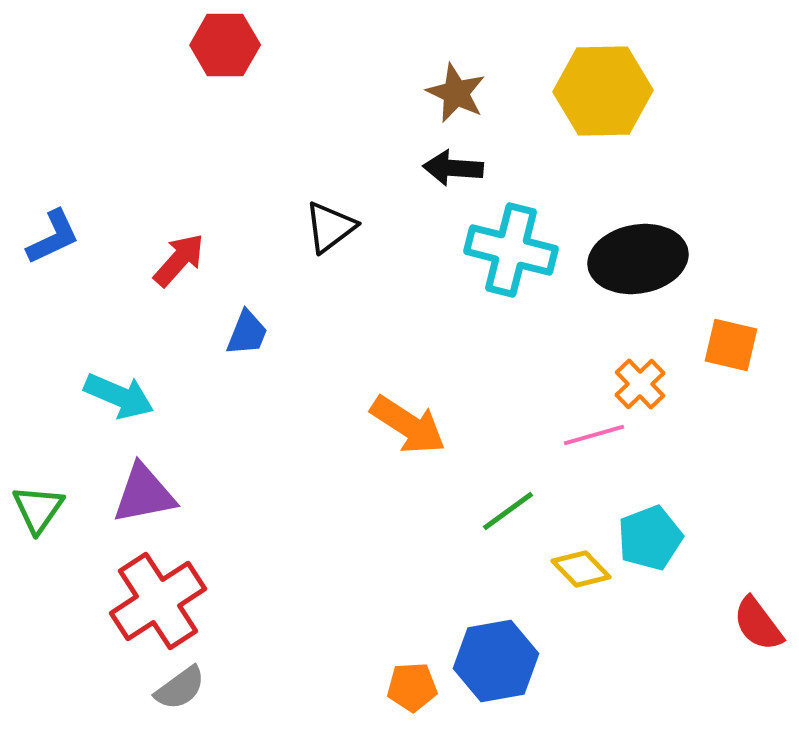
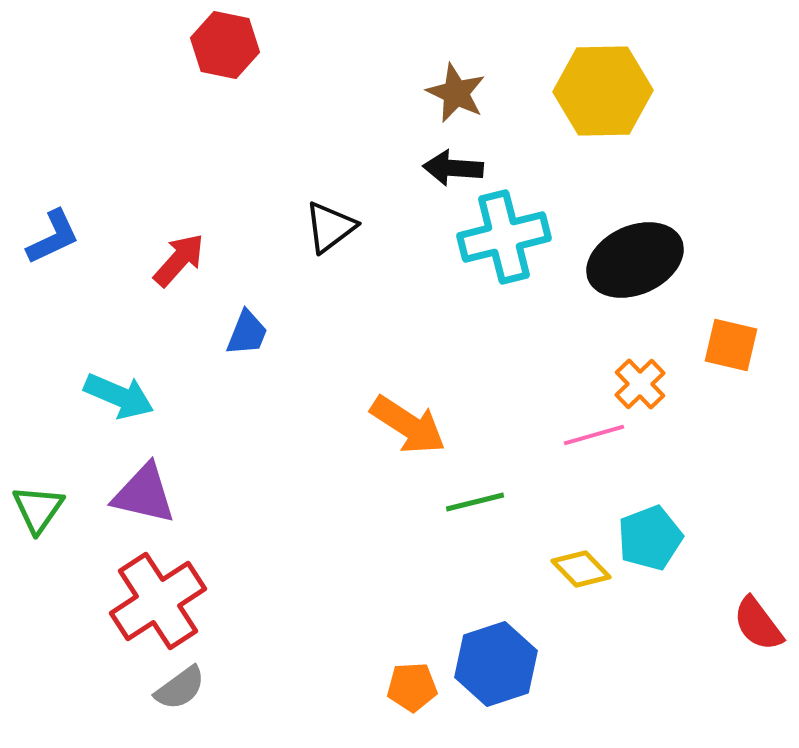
red hexagon: rotated 12 degrees clockwise
cyan cross: moved 7 px left, 13 px up; rotated 28 degrees counterclockwise
black ellipse: moved 3 px left, 1 px down; rotated 14 degrees counterclockwise
purple triangle: rotated 24 degrees clockwise
green line: moved 33 px left, 9 px up; rotated 22 degrees clockwise
blue hexagon: moved 3 px down; rotated 8 degrees counterclockwise
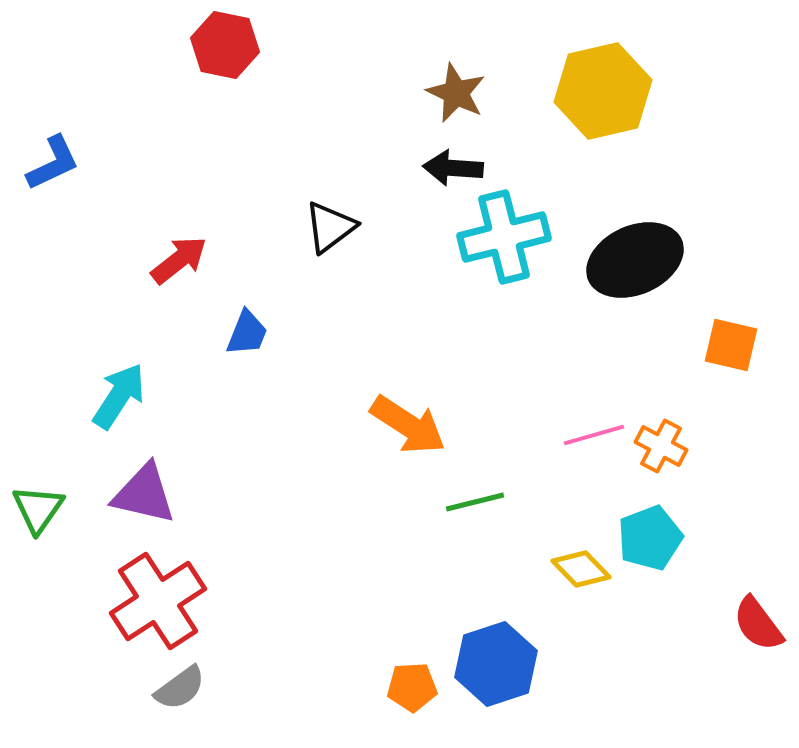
yellow hexagon: rotated 12 degrees counterclockwise
blue L-shape: moved 74 px up
red arrow: rotated 10 degrees clockwise
orange cross: moved 21 px right, 62 px down; rotated 18 degrees counterclockwise
cyan arrow: rotated 80 degrees counterclockwise
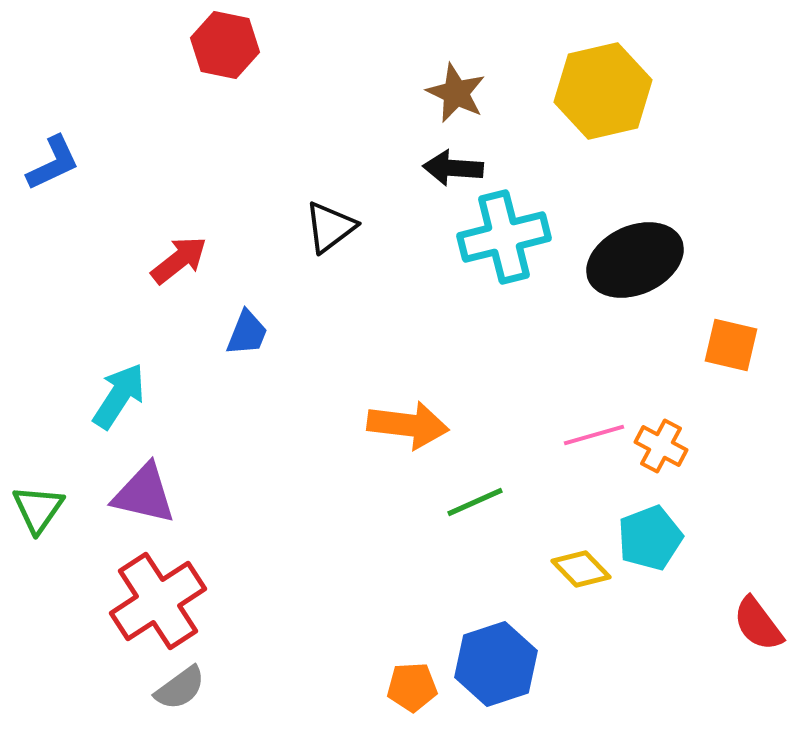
orange arrow: rotated 26 degrees counterclockwise
green line: rotated 10 degrees counterclockwise
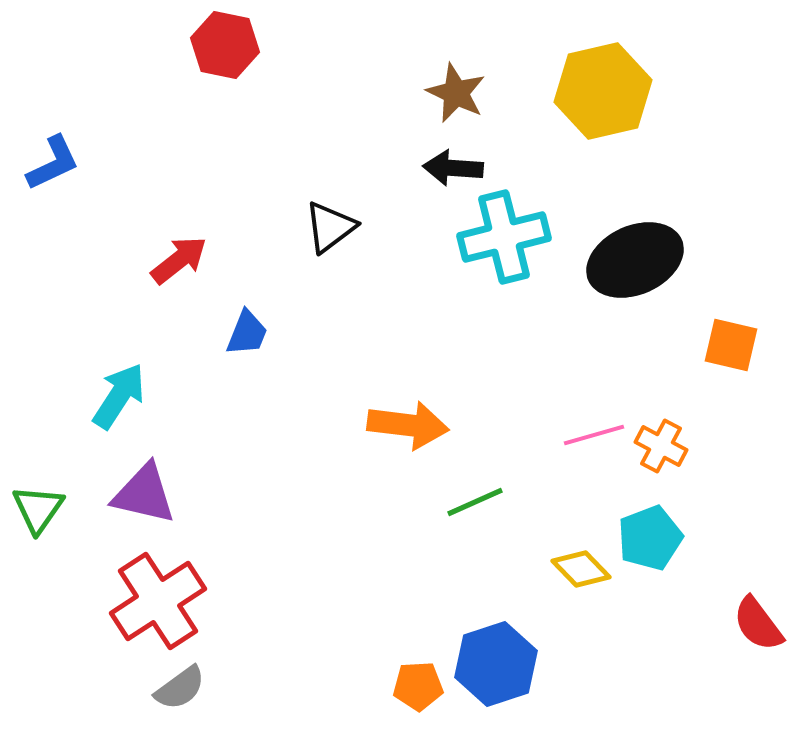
orange pentagon: moved 6 px right, 1 px up
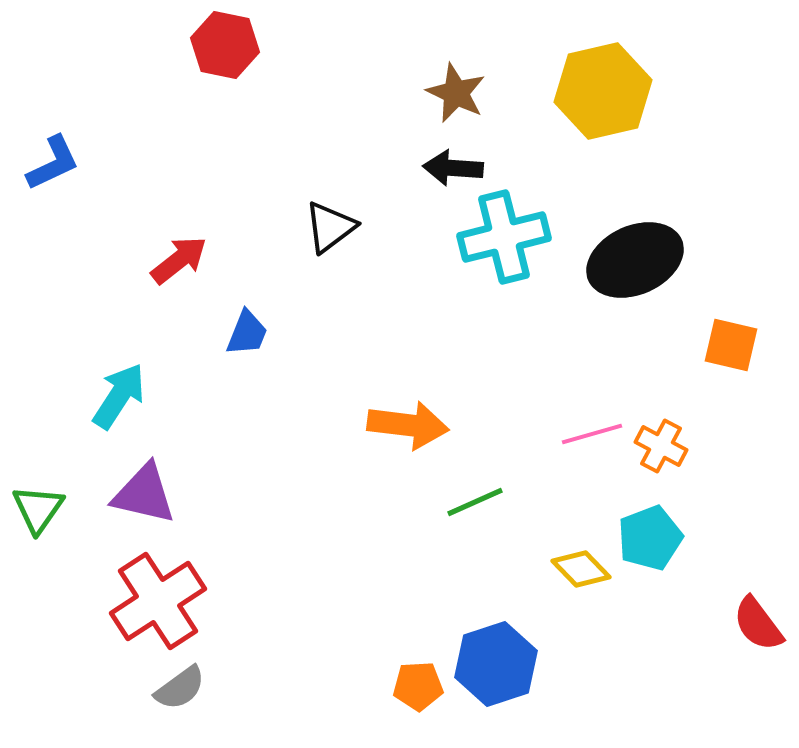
pink line: moved 2 px left, 1 px up
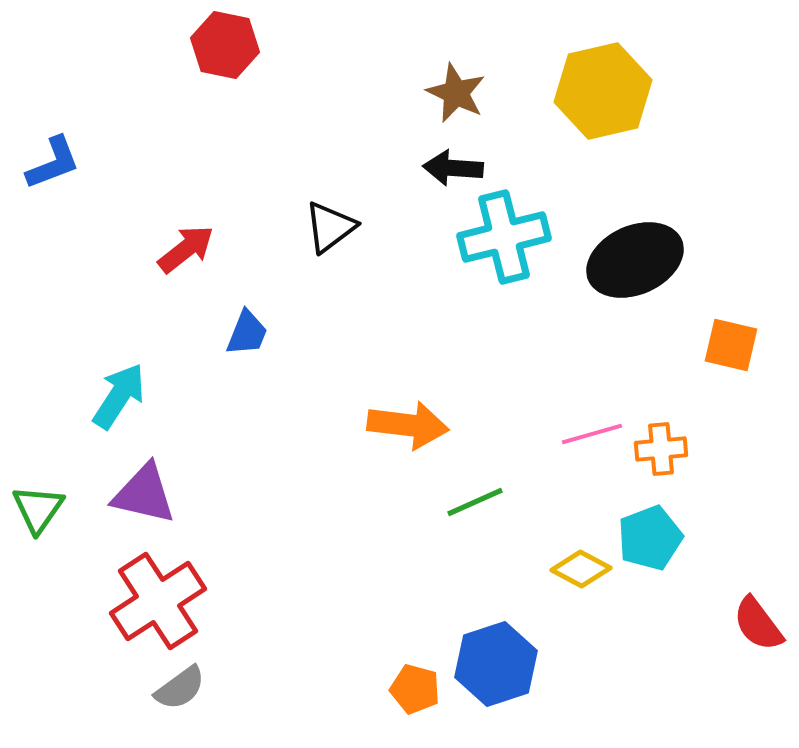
blue L-shape: rotated 4 degrees clockwise
red arrow: moved 7 px right, 11 px up
orange cross: moved 3 px down; rotated 33 degrees counterclockwise
yellow diamond: rotated 18 degrees counterclockwise
orange pentagon: moved 3 px left, 3 px down; rotated 18 degrees clockwise
